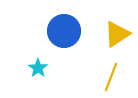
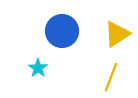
blue circle: moved 2 px left
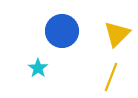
yellow triangle: rotated 12 degrees counterclockwise
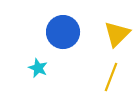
blue circle: moved 1 px right, 1 px down
cyan star: rotated 12 degrees counterclockwise
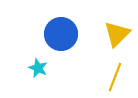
blue circle: moved 2 px left, 2 px down
yellow line: moved 4 px right
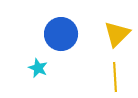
yellow line: rotated 24 degrees counterclockwise
